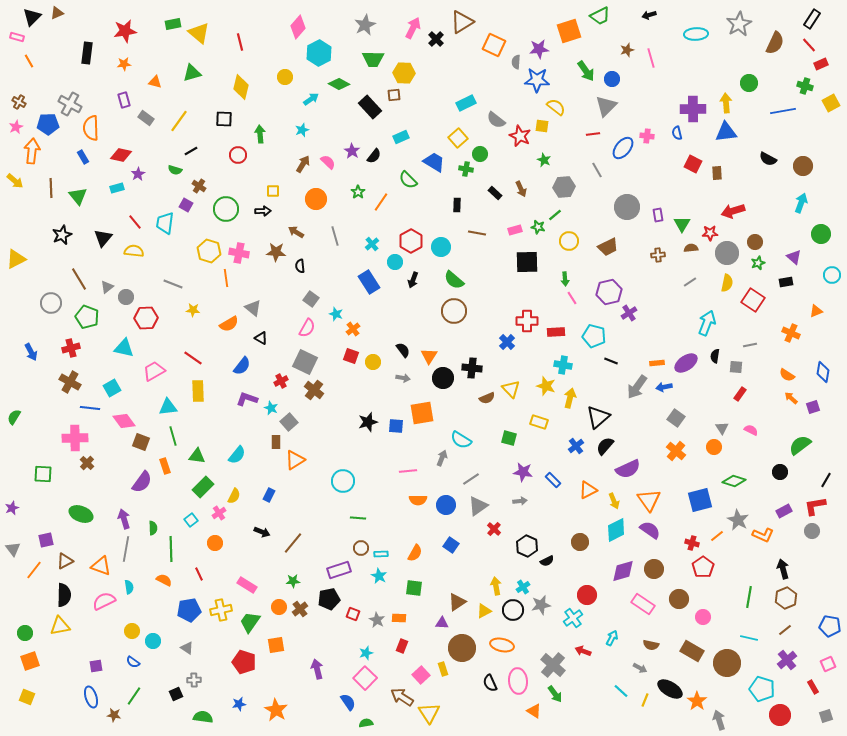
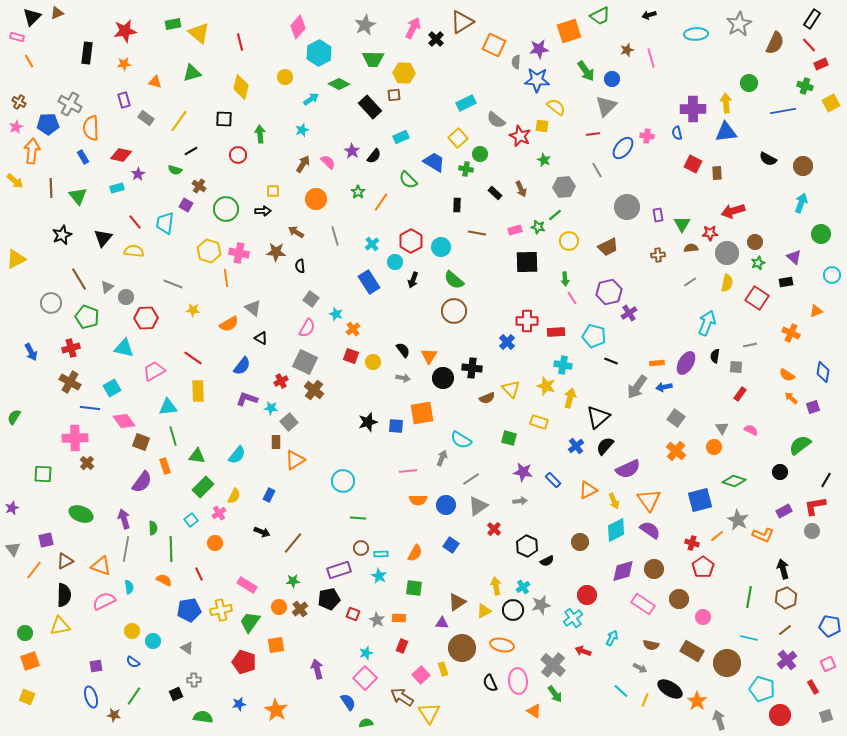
red square at (753, 300): moved 4 px right, 2 px up
purple ellipse at (686, 363): rotated 25 degrees counterclockwise
cyan star at (271, 408): rotated 16 degrees counterclockwise
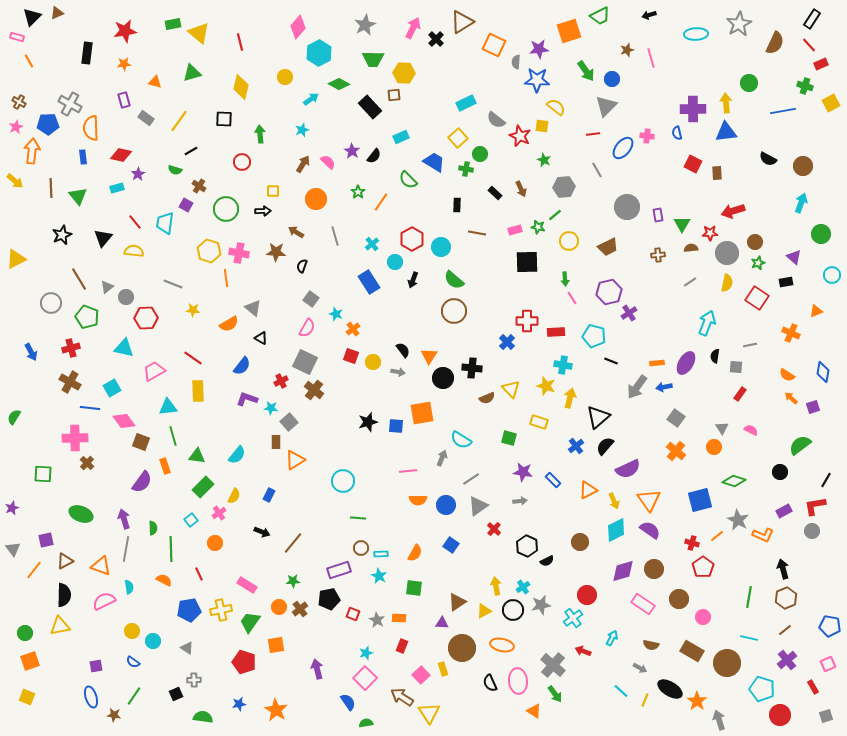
red circle at (238, 155): moved 4 px right, 7 px down
blue rectangle at (83, 157): rotated 24 degrees clockwise
red hexagon at (411, 241): moved 1 px right, 2 px up
black semicircle at (300, 266): moved 2 px right; rotated 24 degrees clockwise
gray arrow at (403, 378): moved 5 px left, 6 px up
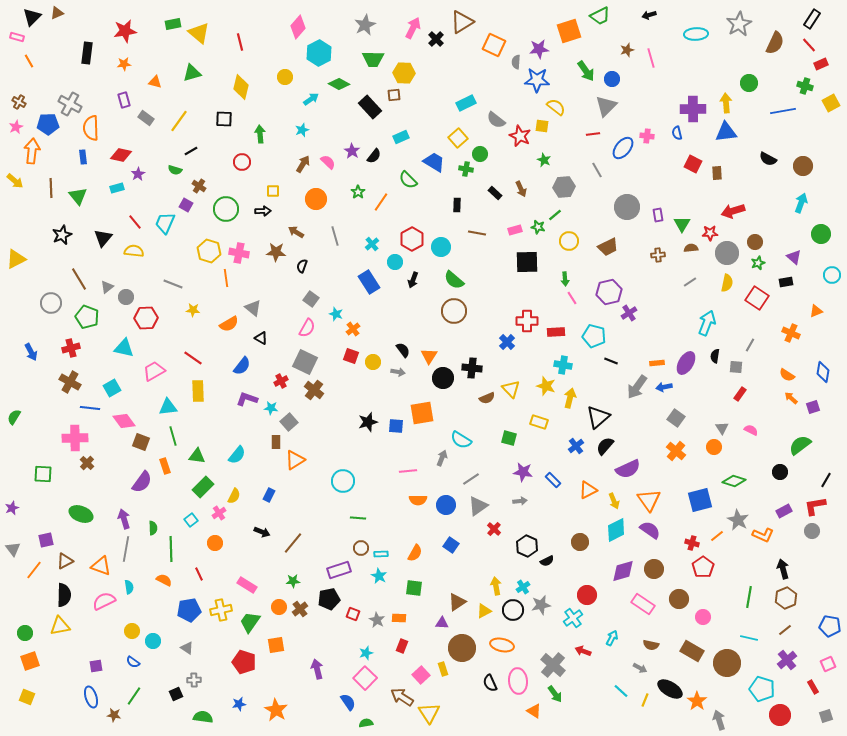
cyan trapezoid at (165, 223): rotated 15 degrees clockwise
gray line at (750, 345): rotated 48 degrees counterclockwise
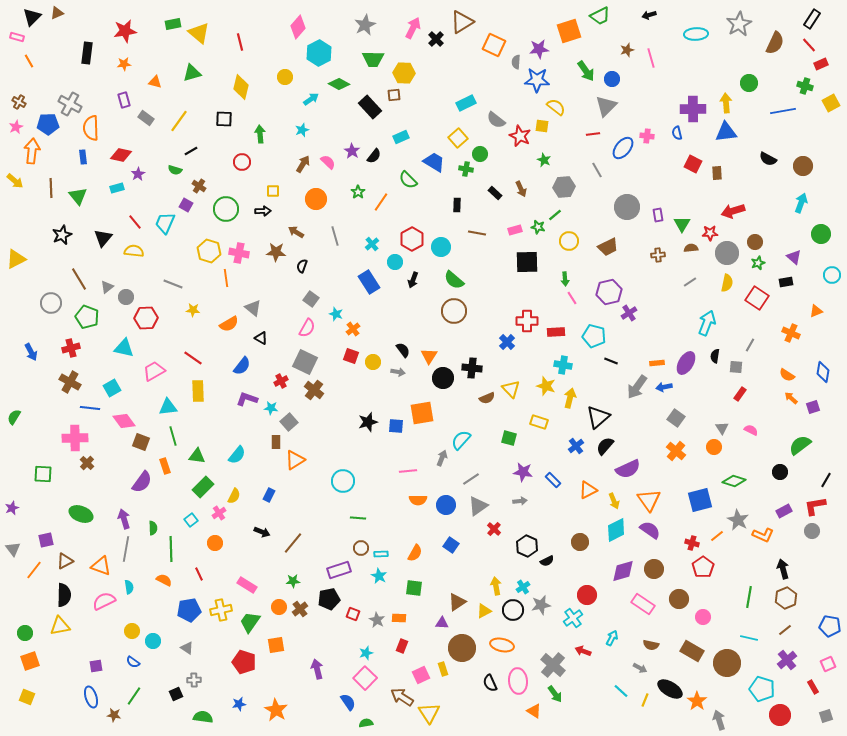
cyan semicircle at (461, 440): rotated 100 degrees clockwise
pink square at (421, 675): rotated 18 degrees clockwise
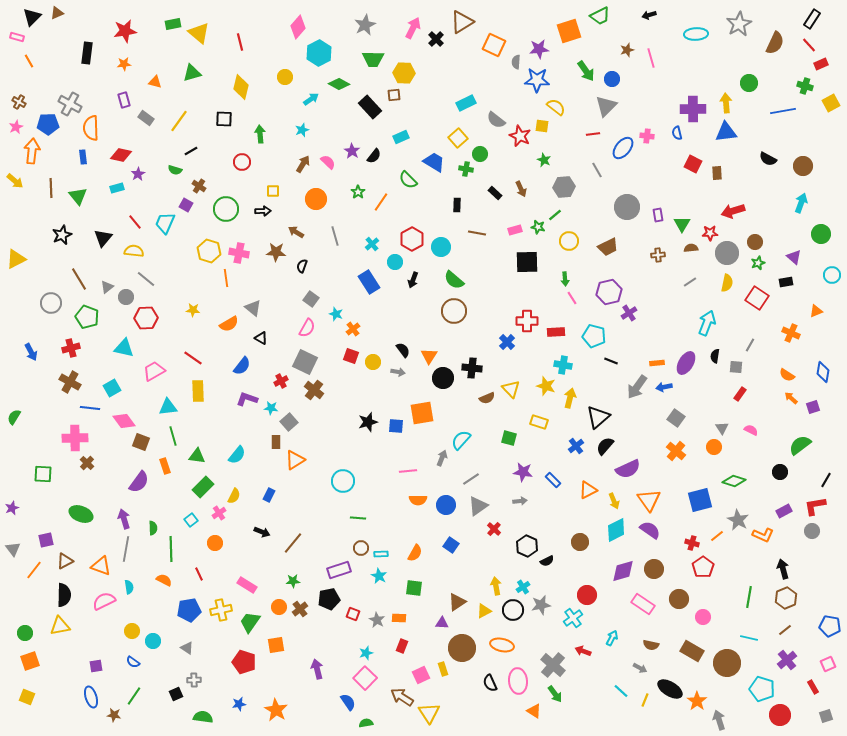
gray line at (173, 284): moved 27 px left, 5 px up; rotated 18 degrees clockwise
purple semicircle at (142, 482): moved 3 px left
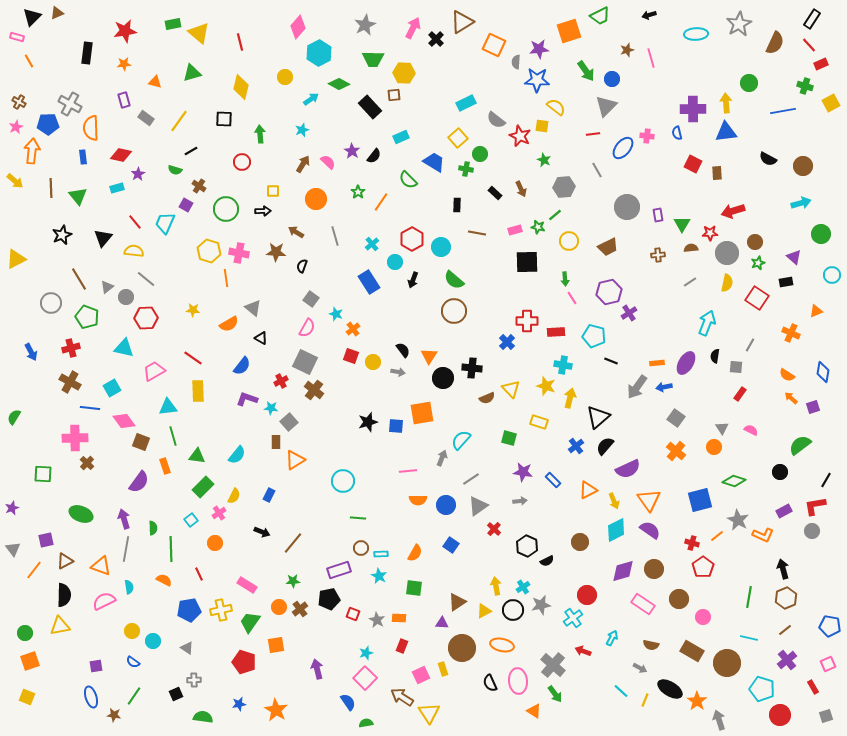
cyan arrow at (801, 203): rotated 54 degrees clockwise
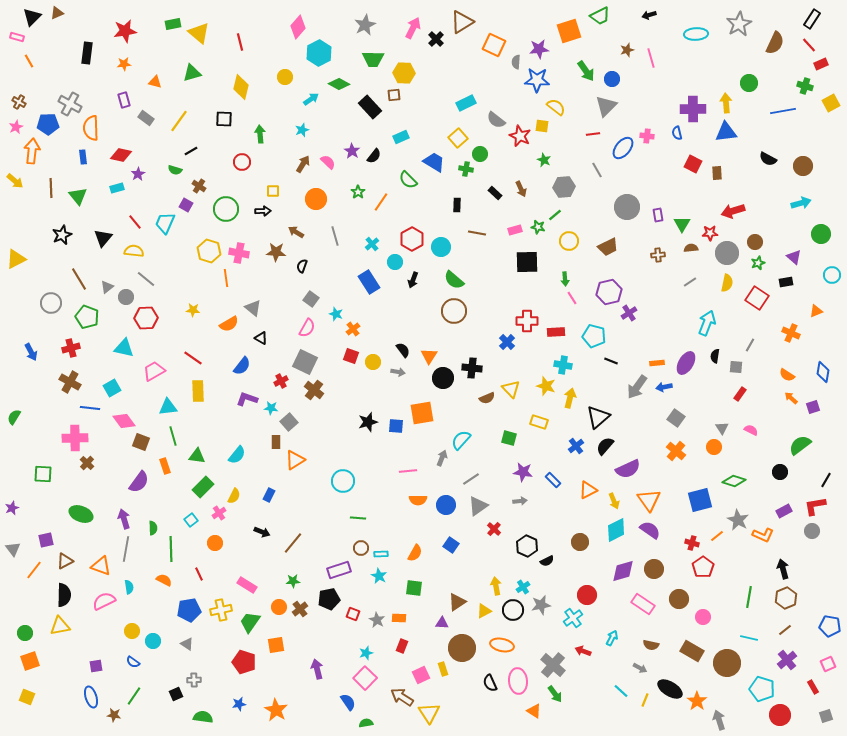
gray triangle at (187, 648): moved 4 px up
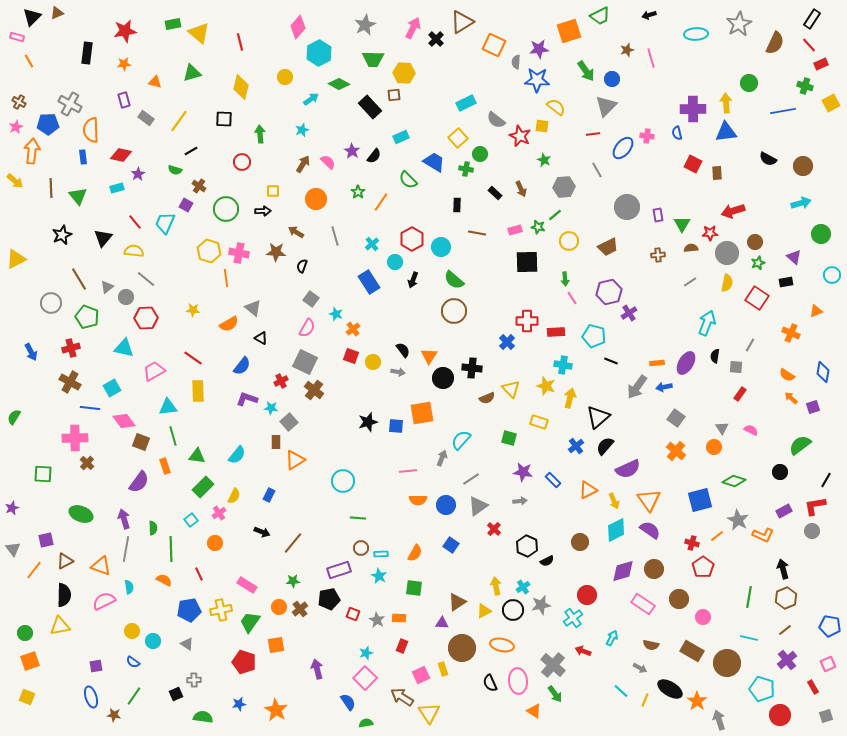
orange semicircle at (91, 128): moved 2 px down
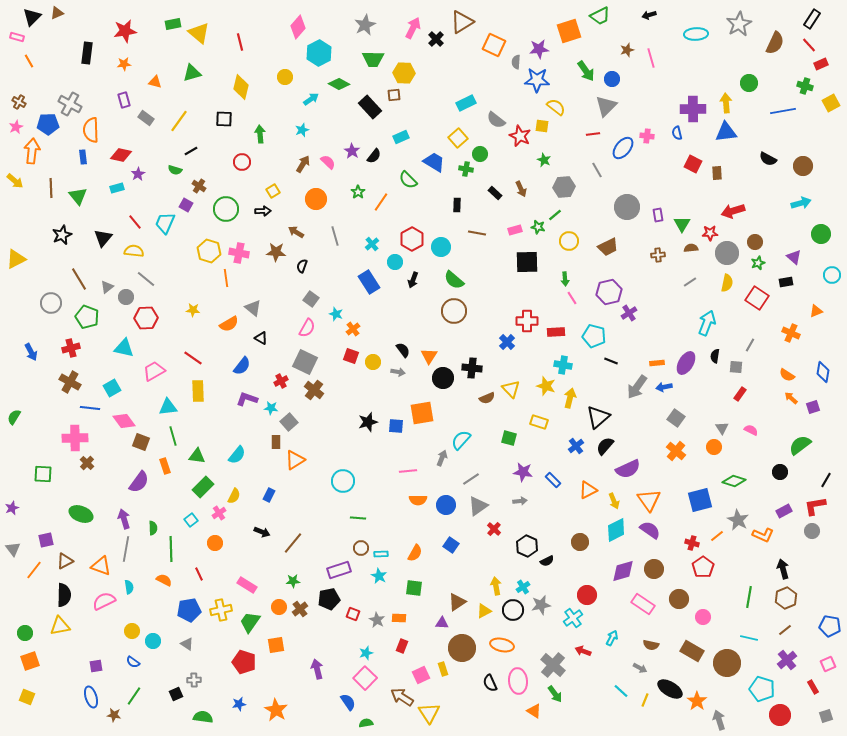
yellow square at (273, 191): rotated 32 degrees counterclockwise
